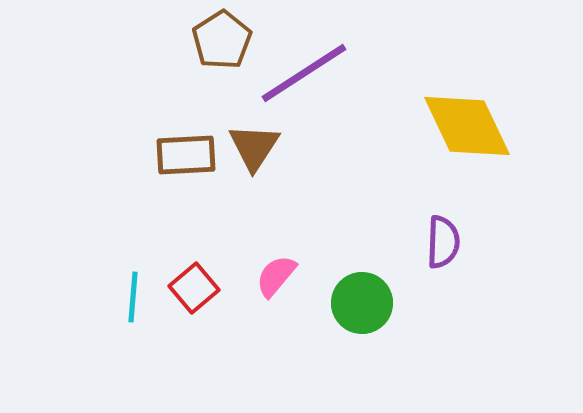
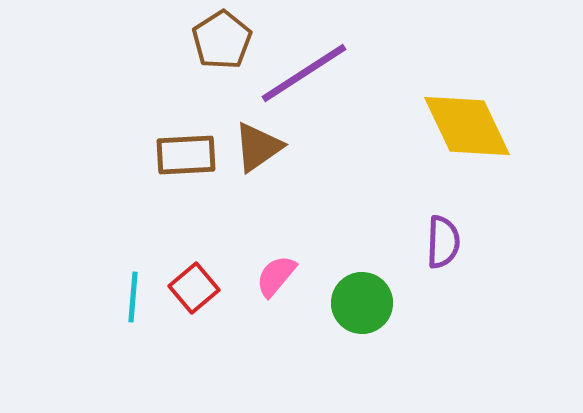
brown triangle: moved 4 px right; rotated 22 degrees clockwise
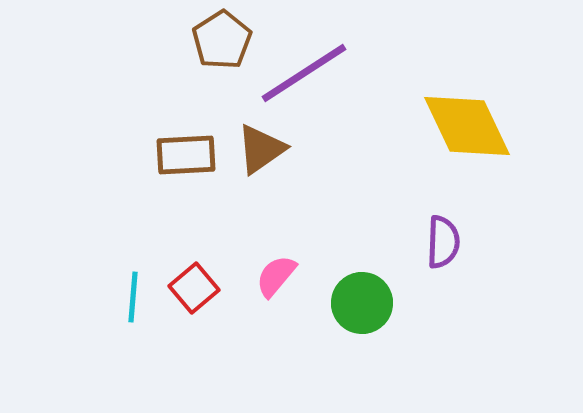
brown triangle: moved 3 px right, 2 px down
